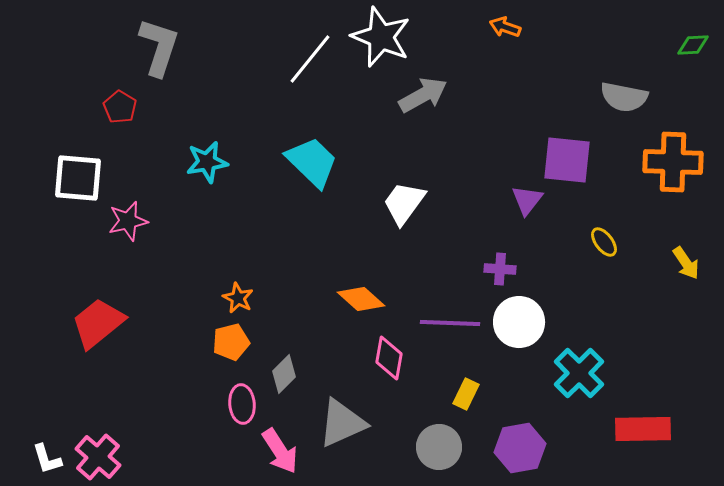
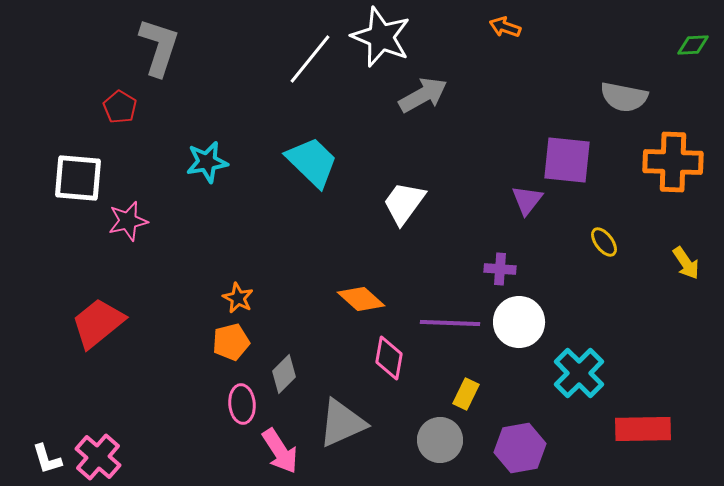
gray circle: moved 1 px right, 7 px up
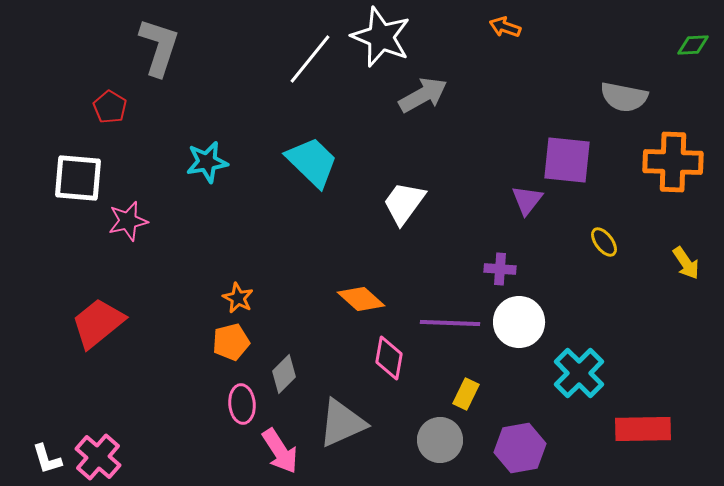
red pentagon: moved 10 px left
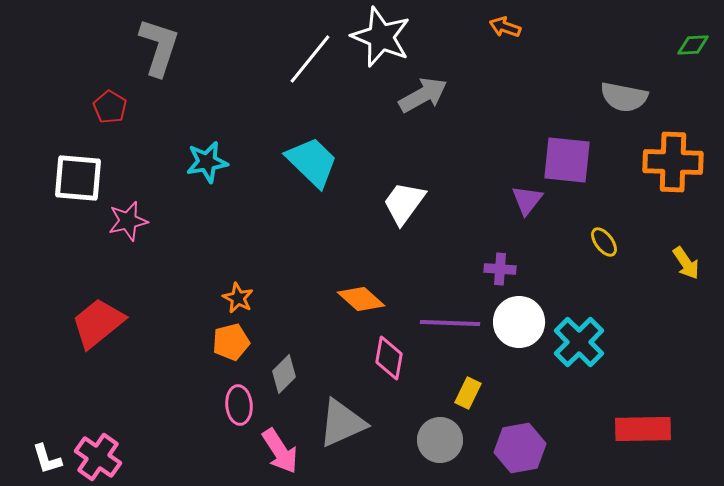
cyan cross: moved 31 px up
yellow rectangle: moved 2 px right, 1 px up
pink ellipse: moved 3 px left, 1 px down
pink cross: rotated 6 degrees counterclockwise
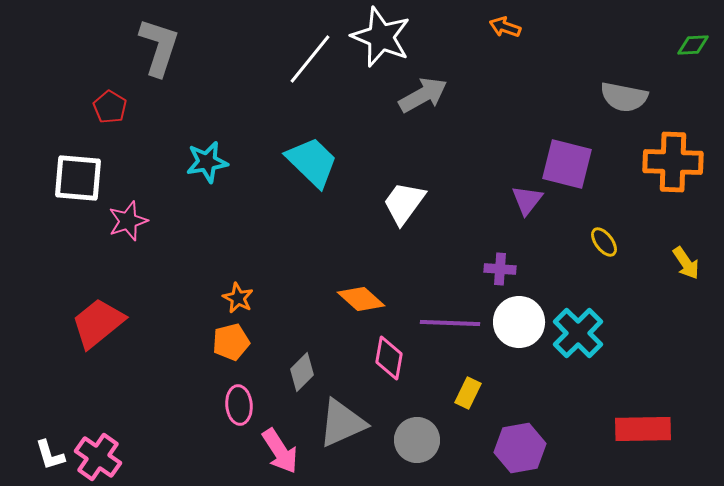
purple square: moved 4 px down; rotated 8 degrees clockwise
pink star: rotated 6 degrees counterclockwise
cyan cross: moved 1 px left, 9 px up
gray diamond: moved 18 px right, 2 px up
gray circle: moved 23 px left
white L-shape: moved 3 px right, 4 px up
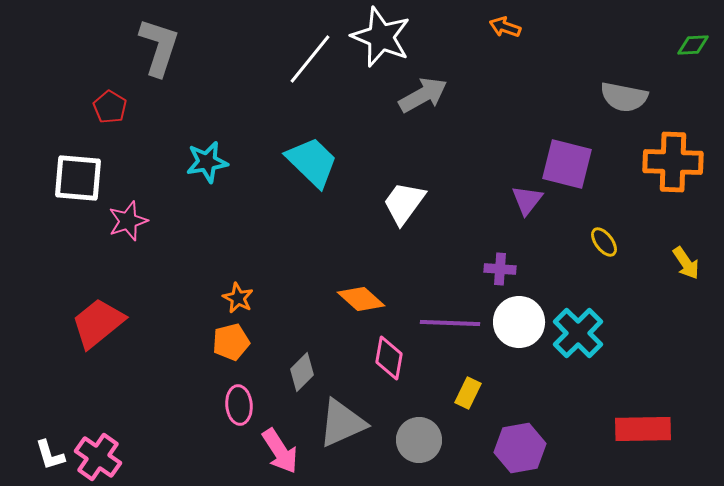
gray circle: moved 2 px right
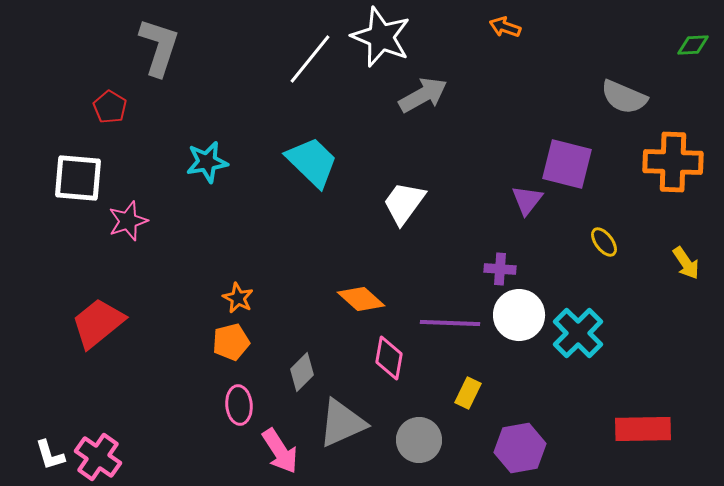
gray semicircle: rotated 12 degrees clockwise
white circle: moved 7 px up
